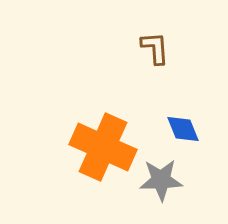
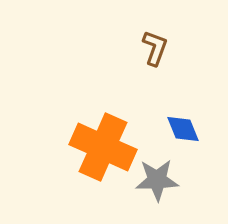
brown L-shape: rotated 24 degrees clockwise
gray star: moved 4 px left
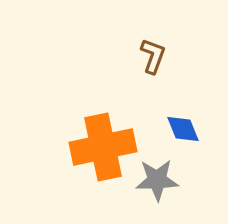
brown L-shape: moved 2 px left, 8 px down
orange cross: rotated 36 degrees counterclockwise
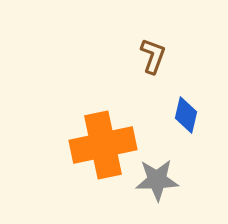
blue diamond: moved 3 px right, 14 px up; rotated 36 degrees clockwise
orange cross: moved 2 px up
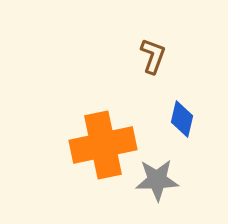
blue diamond: moved 4 px left, 4 px down
